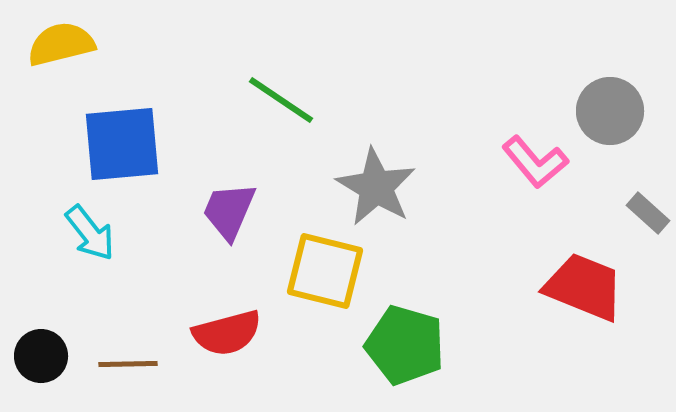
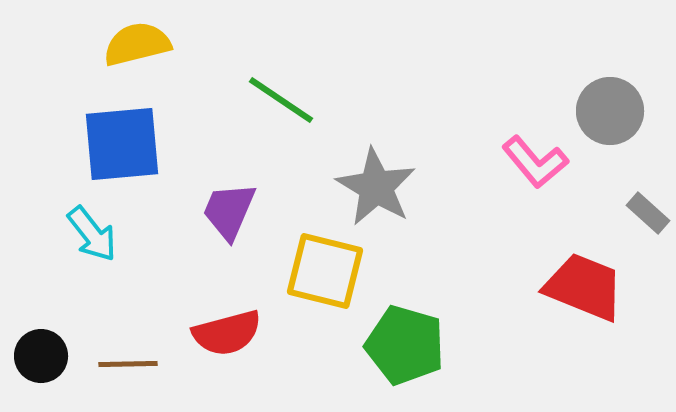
yellow semicircle: moved 76 px right
cyan arrow: moved 2 px right, 1 px down
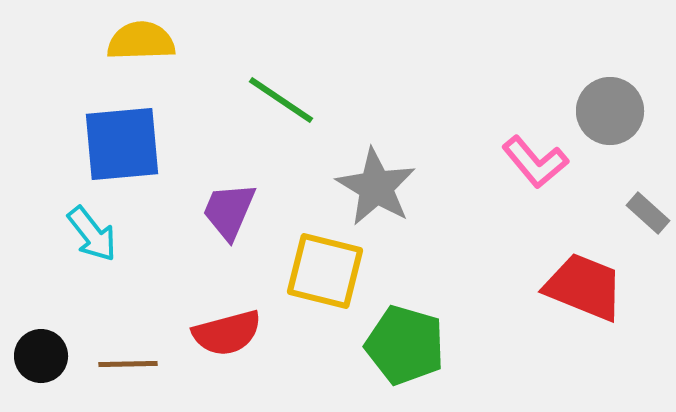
yellow semicircle: moved 4 px right, 3 px up; rotated 12 degrees clockwise
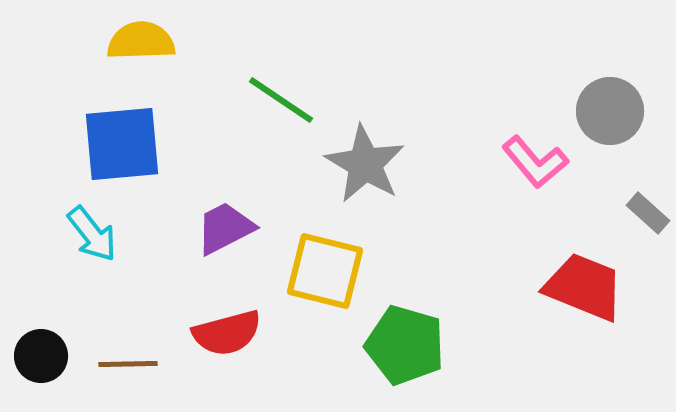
gray star: moved 11 px left, 23 px up
purple trapezoid: moved 4 px left, 17 px down; rotated 40 degrees clockwise
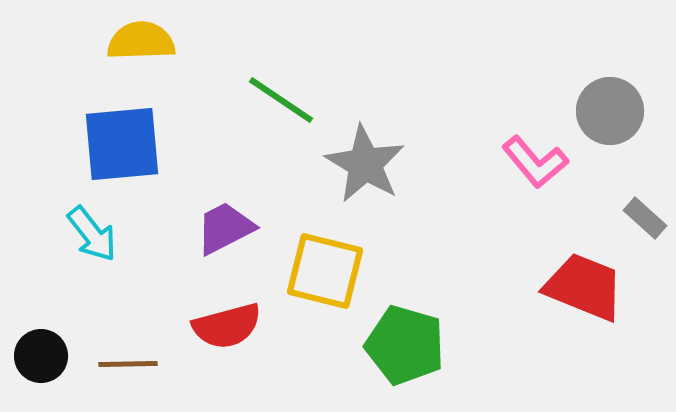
gray rectangle: moved 3 px left, 5 px down
red semicircle: moved 7 px up
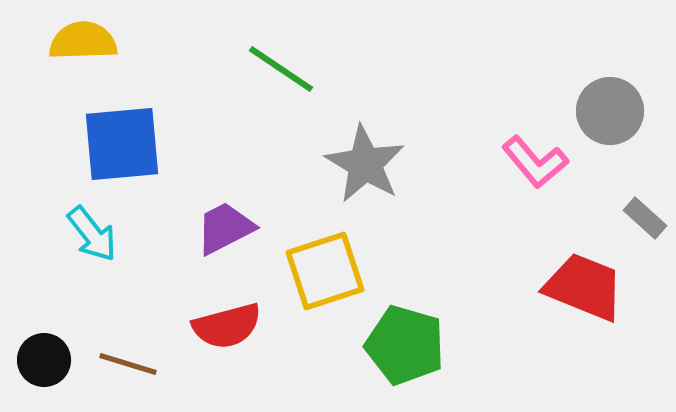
yellow semicircle: moved 58 px left
green line: moved 31 px up
yellow square: rotated 32 degrees counterclockwise
black circle: moved 3 px right, 4 px down
brown line: rotated 18 degrees clockwise
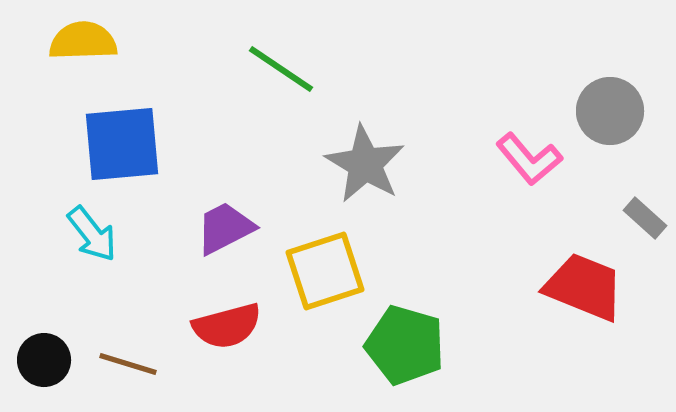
pink L-shape: moved 6 px left, 3 px up
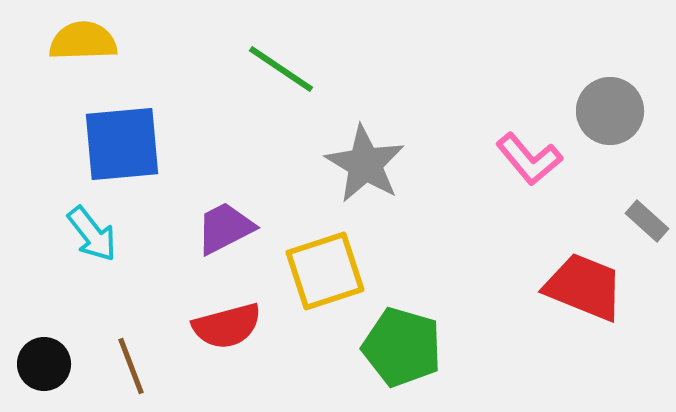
gray rectangle: moved 2 px right, 3 px down
green pentagon: moved 3 px left, 2 px down
black circle: moved 4 px down
brown line: moved 3 px right, 2 px down; rotated 52 degrees clockwise
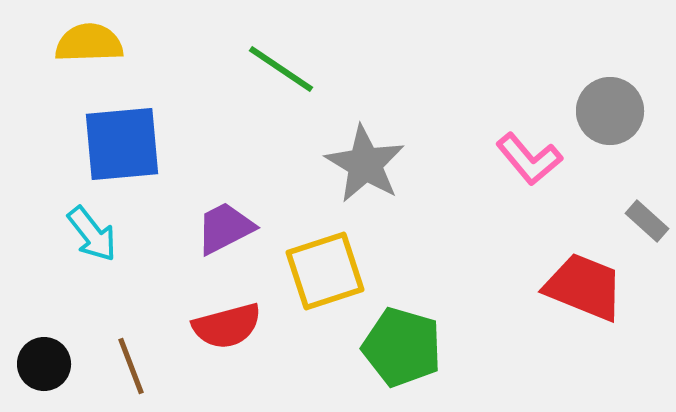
yellow semicircle: moved 6 px right, 2 px down
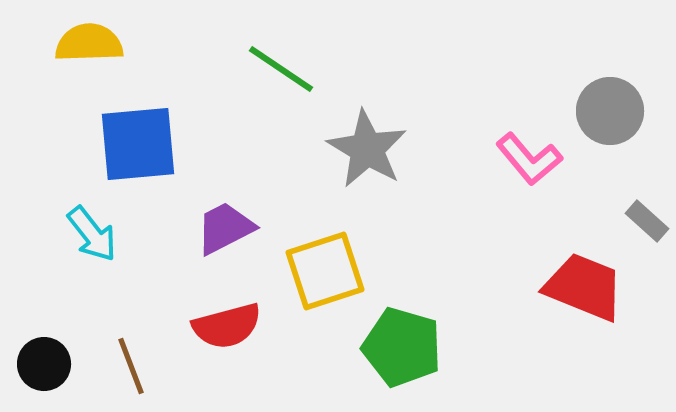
blue square: moved 16 px right
gray star: moved 2 px right, 15 px up
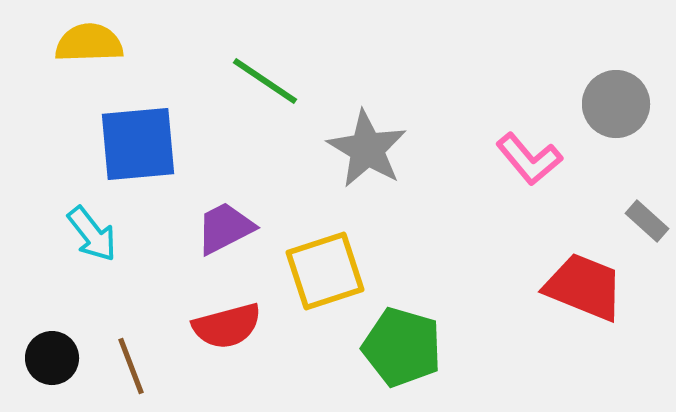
green line: moved 16 px left, 12 px down
gray circle: moved 6 px right, 7 px up
black circle: moved 8 px right, 6 px up
